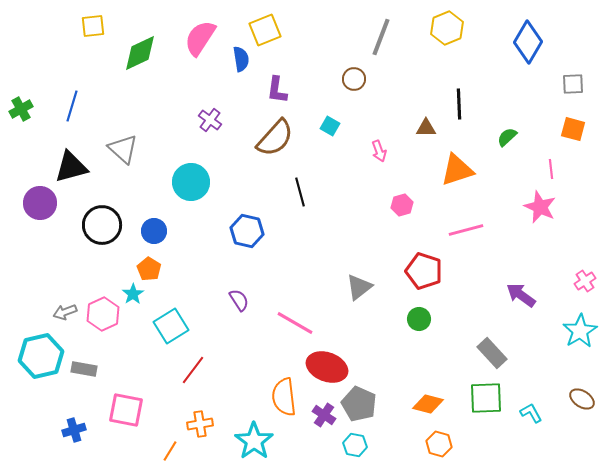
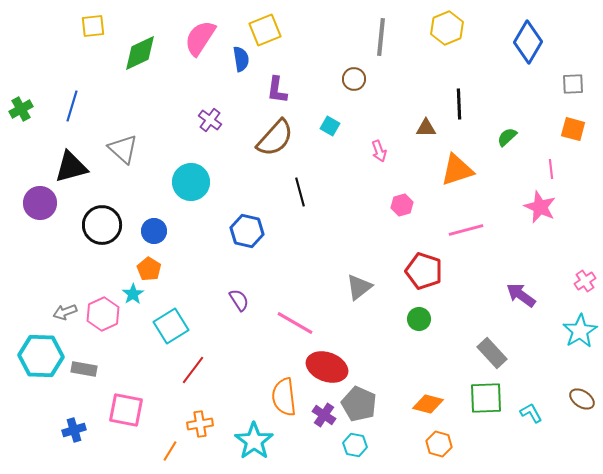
gray line at (381, 37): rotated 15 degrees counterclockwise
cyan hexagon at (41, 356): rotated 15 degrees clockwise
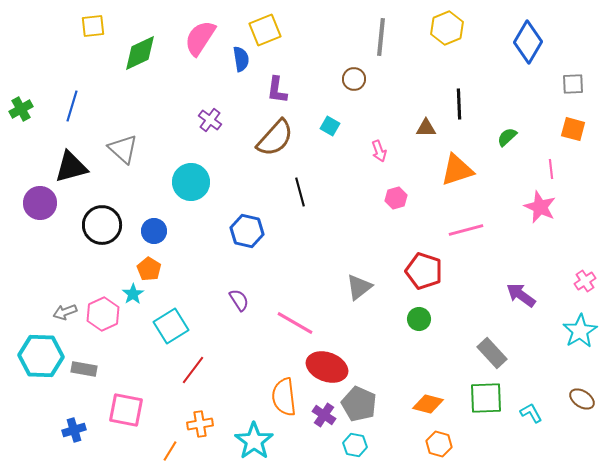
pink hexagon at (402, 205): moved 6 px left, 7 px up
